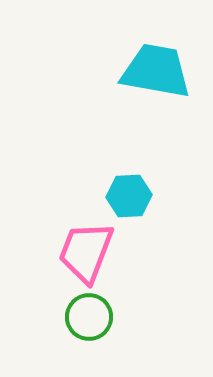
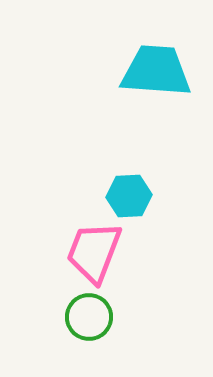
cyan trapezoid: rotated 6 degrees counterclockwise
pink trapezoid: moved 8 px right
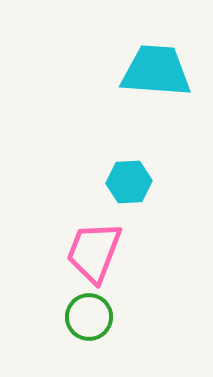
cyan hexagon: moved 14 px up
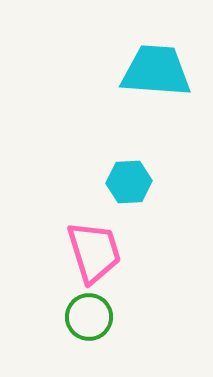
pink trapezoid: rotated 142 degrees clockwise
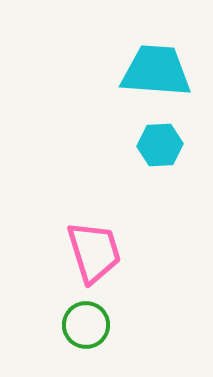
cyan hexagon: moved 31 px right, 37 px up
green circle: moved 3 px left, 8 px down
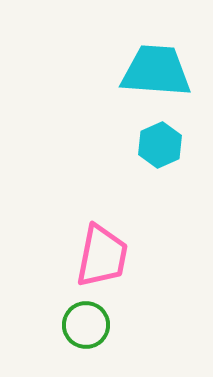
cyan hexagon: rotated 21 degrees counterclockwise
pink trapezoid: moved 8 px right, 4 px down; rotated 28 degrees clockwise
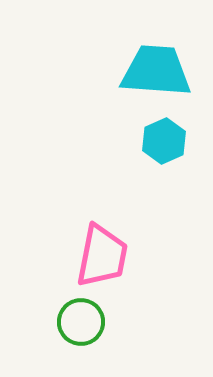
cyan hexagon: moved 4 px right, 4 px up
green circle: moved 5 px left, 3 px up
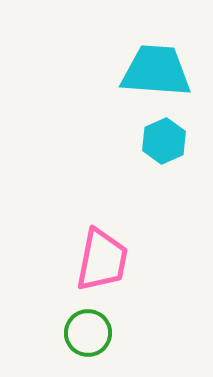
pink trapezoid: moved 4 px down
green circle: moved 7 px right, 11 px down
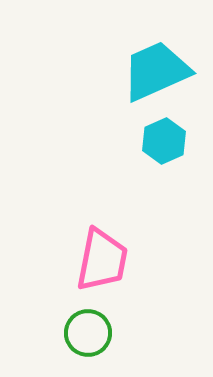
cyan trapezoid: rotated 28 degrees counterclockwise
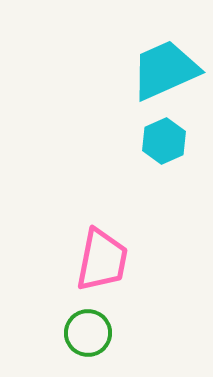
cyan trapezoid: moved 9 px right, 1 px up
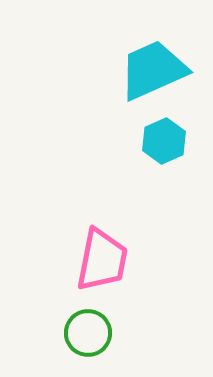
cyan trapezoid: moved 12 px left
